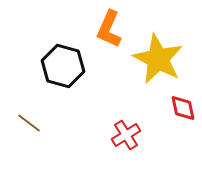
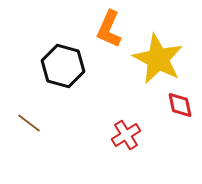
red diamond: moved 3 px left, 3 px up
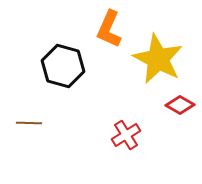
red diamond: rotated 48 degrees counterclockwise
brown line: rotated 35 degrees counterclockwise
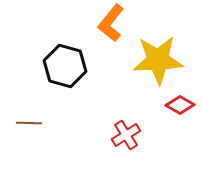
orange L-shape: moved 2 px right, 6 px up; rotated 15 degrees clockwise
yellow star: moved 1 px down; rotated 30 degrees counterclockwise
black hexagon: moved 2 px right
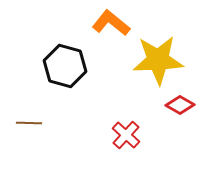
orange L-shape: rotated 90 degrees clockwise
red cross: rotated 16 degrees counterclockwise
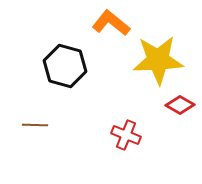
brown line: moved 6 px right, 2 px down
red cross: rotated 20 degrees counterclockwise
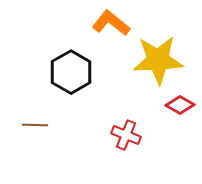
black hexagon: moved 6 px right, 6 px down; rotated 15 degrees clockwise
